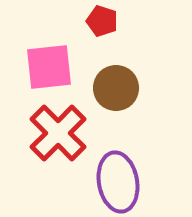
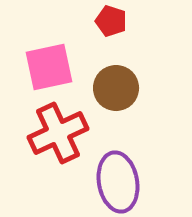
red pentagon: moved 9 px right
pink square: rotated 6 degrees counterclockwise
red cross: rotated 20 degrees clockwise
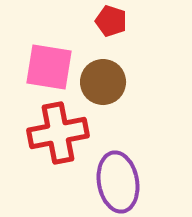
pink square: rotated 21 degrees clockwise
brown circle: moved 13 px left, 6 px up
red cross: rotated 14 degrees clockwise
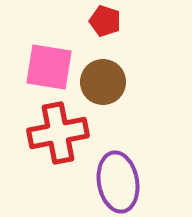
red pentagon: moved 6 px left
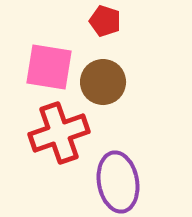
red cross: moved 1 px right; rotated 8 degrees counterclockwise
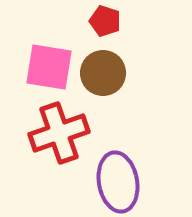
brown circle: moved 9 px up
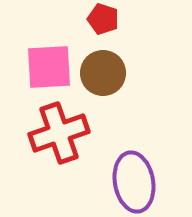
red pentagon: moved 2 px left, 2 px up
pink square: rotated 12 degrees counterclockwise
purple ellipse: moved 16 px right
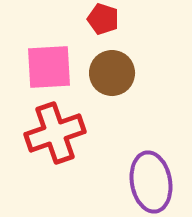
brown circle: moved 9 px right
red cross: moved 4 px left
purple ellipse: moved 17 px right
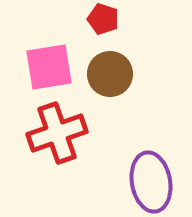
pink square: rotated 6 degrees counterclockwise
brown circle: moved 2 px left, 1 px down
red cross: moved 2 px right
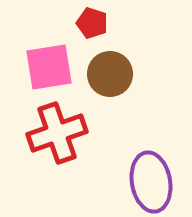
red pentagon: moved 11 px left, 4 px down
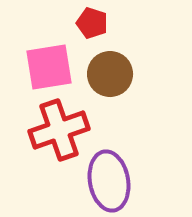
red cross: moved 2 px right, 3 px up
purple ellipse: moved 42 px left, 1 px up
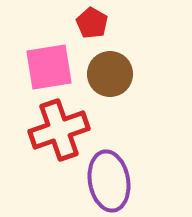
red pentagon: rotated 12 degrees clockwise
